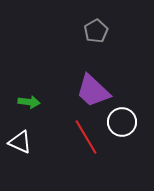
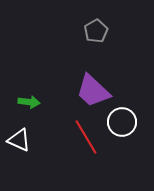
white triangle: moved 1 px left, 2 px up
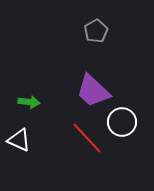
red line: moved 1 px right, 1 px down; rotated 12 degrees counterclockwise
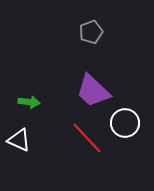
gray pentagon: moved 5 px left, 1 px down; rotated 10 degrees clockwise
white circle: moved 3 px right, 1 px down
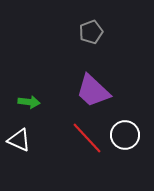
white circle: moved 12 px down
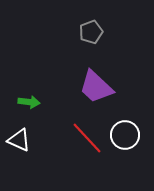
purple trapezoid: moved 3 px right, 4 px up
